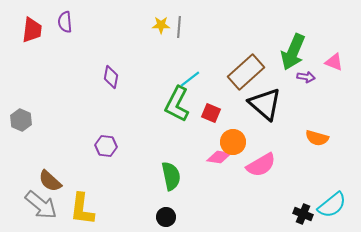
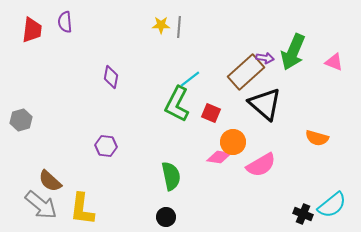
purple arrow: moved 41 px left, 19 px up
gray hexagon: rotated 20 degrees clockwise
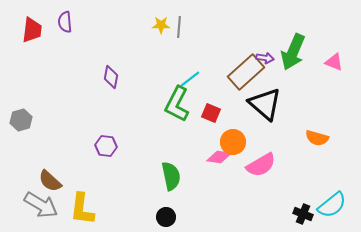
gray arrow: rotated 8 degrees counterclockwise
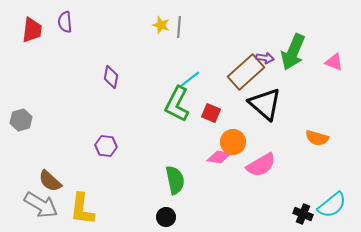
yellow star: rotated 18 degrees clockwise
green semicircle: moved 4 px right, 4 px down
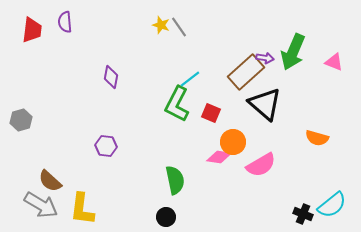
gray line: rotated 40 degrees counterclockwise
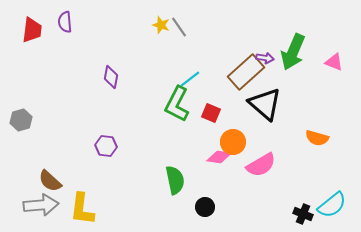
gray arrow: rotated 36 degrees counterclockwise
black circle: moved 39 px right, 10 px up
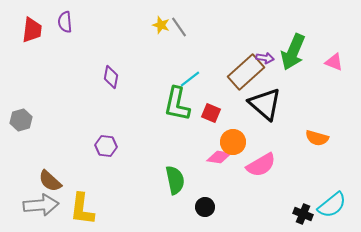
green L-shape: rotated 15 degrees counterclockwise
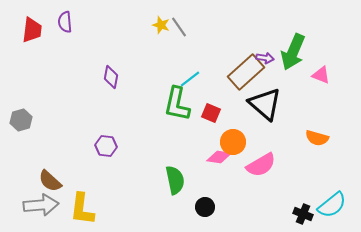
pink triangle: moved 13 px left, 13 px down
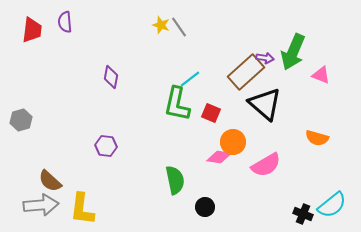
pink semicircle: moved 5 px right
